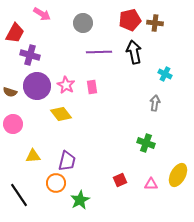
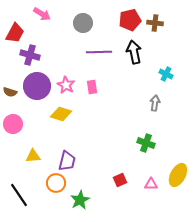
cyan cross: moved 1 px right
yellow diamond: rotated 35 degrees counterclockwise
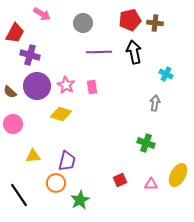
brown semicircle: rotated 24 degrees clockwise
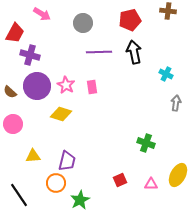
brown cross: moved 13 px right, 12 px up
gray arrow: moved 21 px right
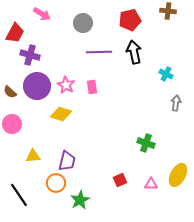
pink circle: moved 1 px left
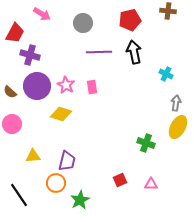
yellow ellipse: moved 48 px up
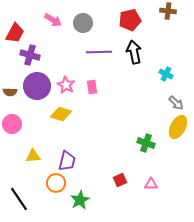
pink arrow: moved 11 px right, 6 px down
brown semicircle: rotated 40 degrees counterclockwise
gray arrow: rotated 126 degrees clockwise
black line: moved 4 px down
